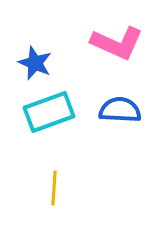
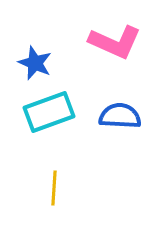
pink L-shape: moved 2 px left, 1 px up
blue semicircle: moved 6 px down
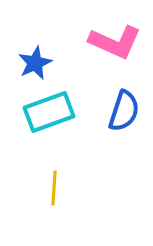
blue star: rotated 24 degrees clockwise
blue semicircle: moved 4 px right, 5 px up; rotated 105 degrees clockwise
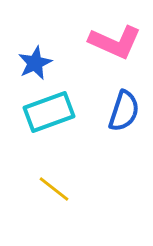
yellow line: moved 1 px down; rotated 56 degrees counterclockwise
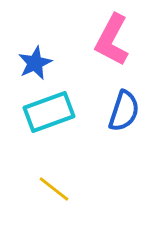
pink L-shape: moved 3 px left, 2 px up; rotated 94 degrees clockwise
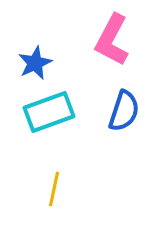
yellow line: rotated 64 degrees clockwise
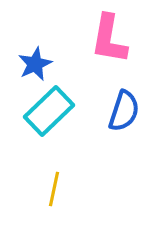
pink L-shape: moved 3 px left, 1 px up; rotated 18 degrees counterclockwise
blue star: moved 1 px down
cyan rectangle: moved 1 px up; rotated 24 degrees counterclockwise
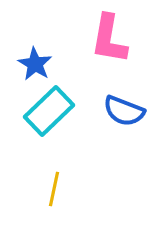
blue star: rotated 16 degrees counterclockwise
blue semicircle: rotated 93 degrees clockwise
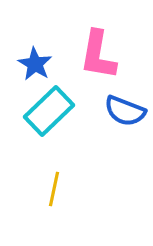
pink L-shape: moved 11 px left, 16 px down
blue semicircle: moved 1 px right
